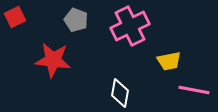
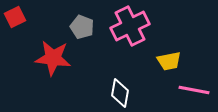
gray pentagon: moved 6 px right, 7 px down
red star: moved 2 px up
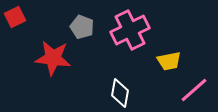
pink cross: moved 4 px down
pink line: rotated 52 degrees counterclockwise
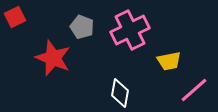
red star: rotated 15 degrees clockwise
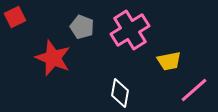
pink cross: rotated 6 degrees counterclockwise
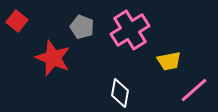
red square: moved 2 px right, 4 px down; rotated 25 degrees counterclockwise
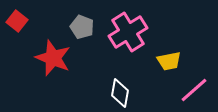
pink cross: moved 2 px left, 2 px down
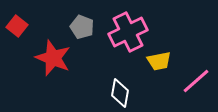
red square: moved 5 px down
pink cross: rotated 6 degrees clockwise
yellow trapezoid: moved 10 px left
pink line: moved 2 px right, 9 px up
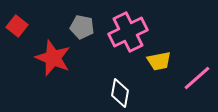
gray pentagon: rotated 10 degrees counterclockwise
pink line: moved 1 px right, 3 px up
